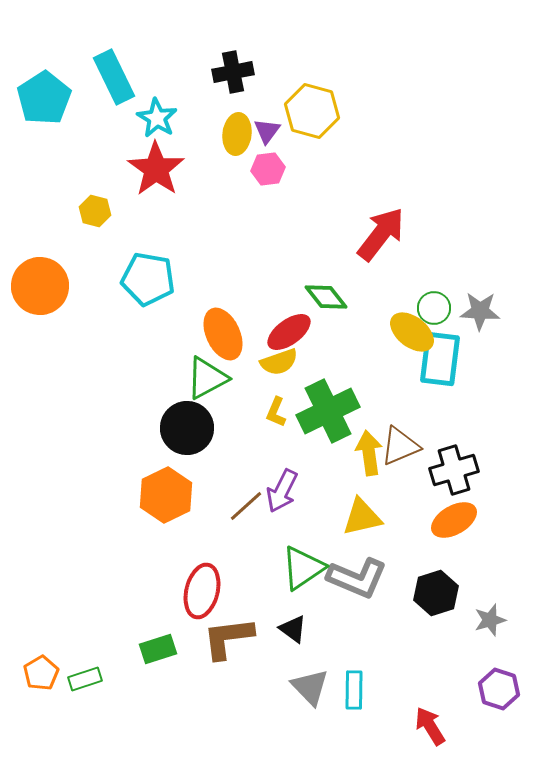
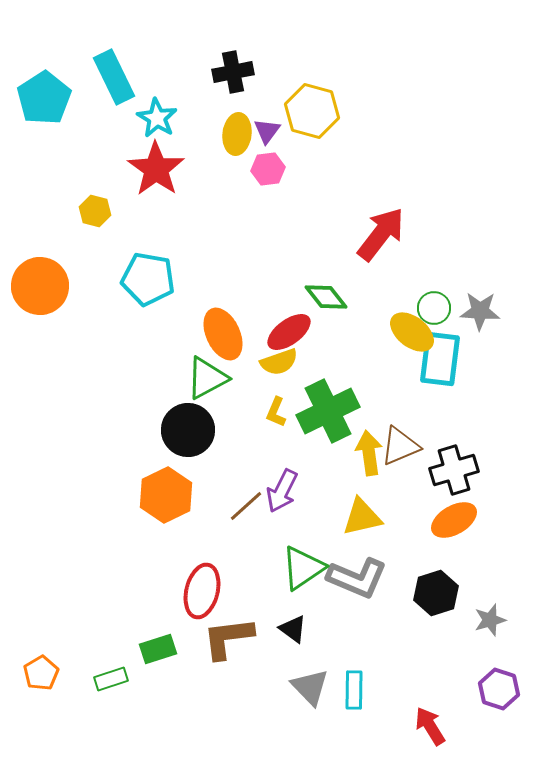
black circle at (187, 428): moved 1 px right, 2 px down
green rectangle at (85, 679): moved 26 px right
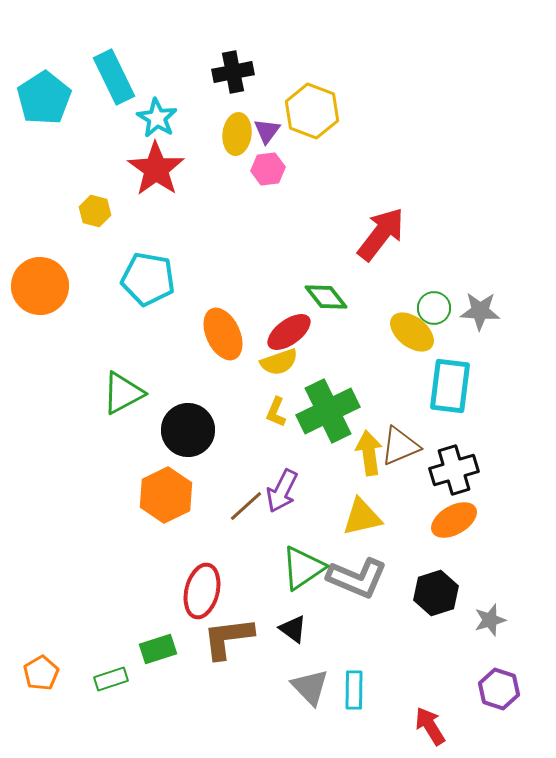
yellow hexagon at (312, 111): rotated 6 degrees clockwise
cyan rectangle at (440, 359): moved 10 px right, 27 px down
green triangle at (207, 378): moved 84 px left, 15 px down
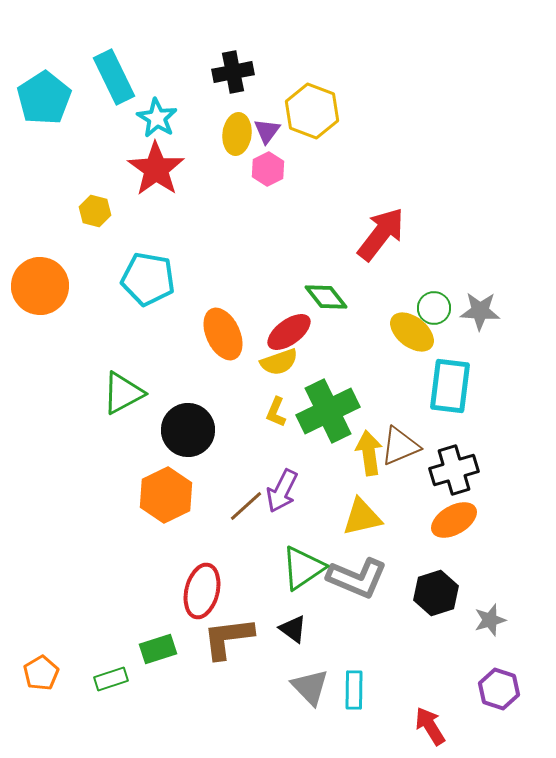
pink hexagon at (268, 169): rotated 20 degrees counterclockwise
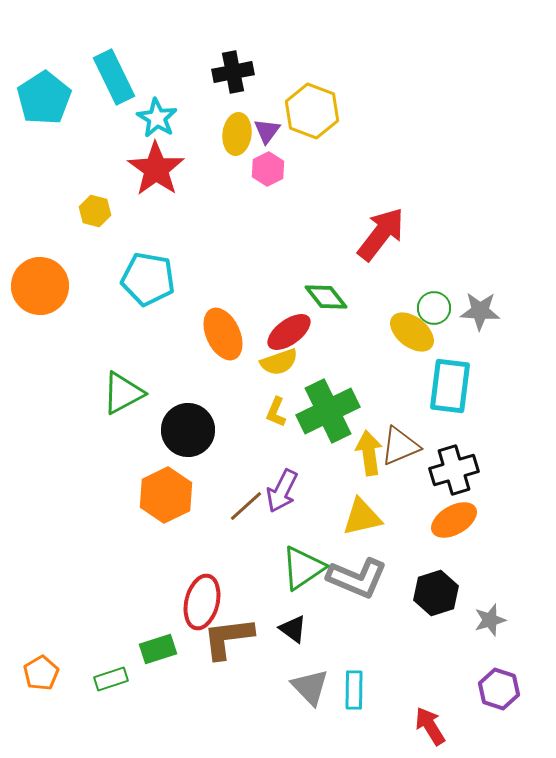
red ellipse at (202, 591): moved 11 px down
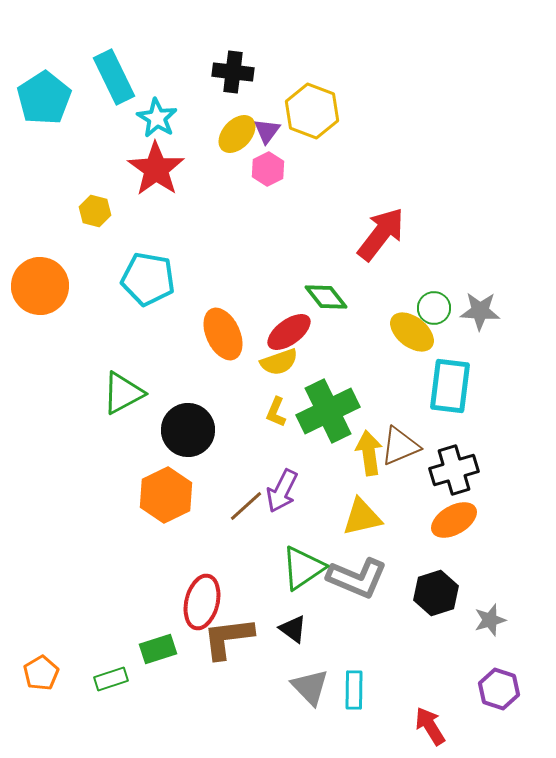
black cross at (233, 72): rotated 18 degrees clockwise
yellow ellipse at (237, 134): rotated 36 degrees clockwise
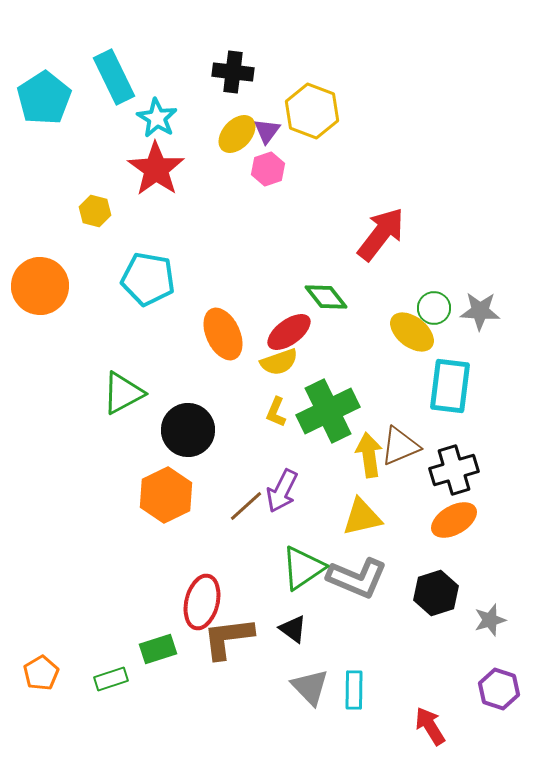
pink hexagon at (268, 169): rotated 8 degrees clockwise
yellow arrow at (369, 453): moved 2 px down
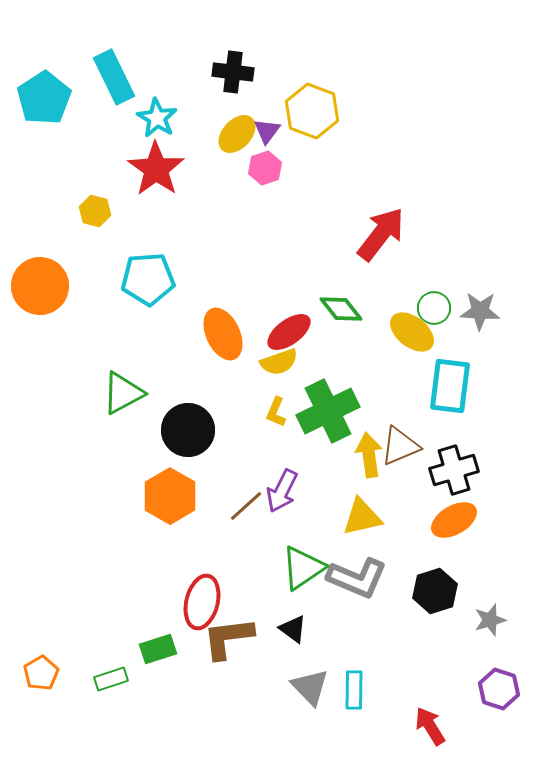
pink hexagon at (268, 169): moved 3 px left, 1 px up
cyan pentagon at (148, 279): rotated 14 degrees counterclockwise
green diamond at (326, 297): moved 15 px right, 12 px down
orange hexagon at (166, 495): moved 4 px right, 1 px down; rotated 4 degrees counterclockwise
black hexagon at (436, 593): moved 1 px left, 2 px up
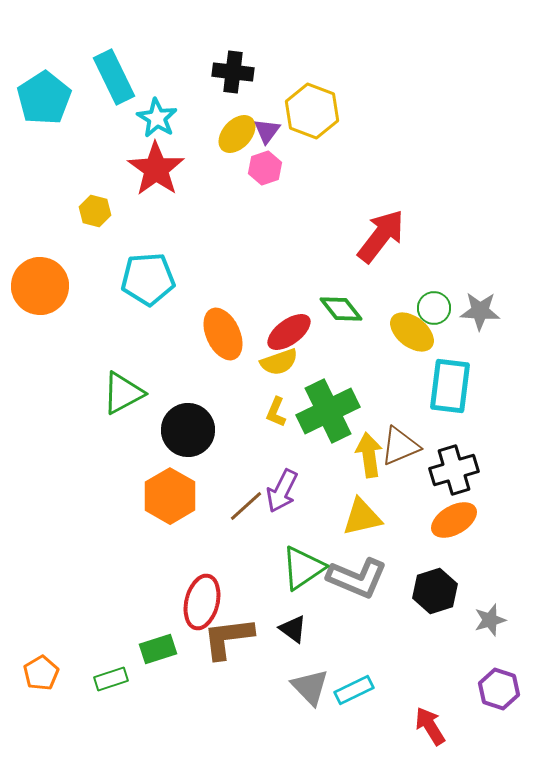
red arrow at (381, 234): moved 2 px down
cyan rectangle at (354, 690): rotated 63 degrees clockwise
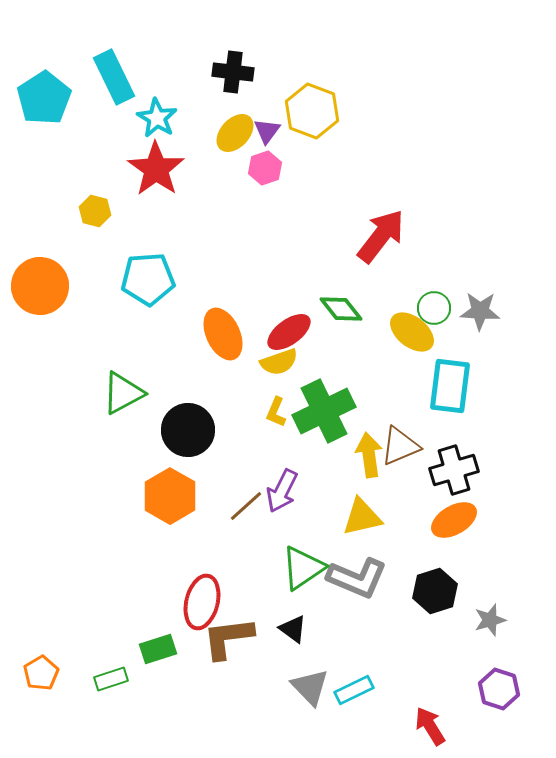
yellow ellipse at (237, 134): moved 2 px left, 1 px up
green cross at (328, 411): moved 4 px left
